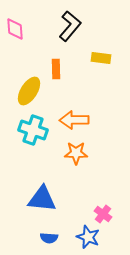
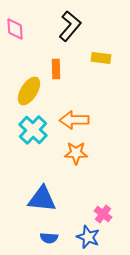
cyan cross: rotated 24 degrees clockwise
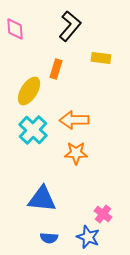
orange rectangle: rotated 18 degrees clockwise
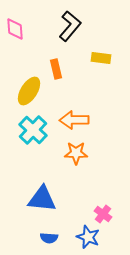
orange rectangle: rotated 30 degrees counterclockwise
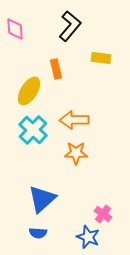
blue triangle: rotated 48 degrees counterclockwise
blue semicircle: moved 11 px left, 5 px up
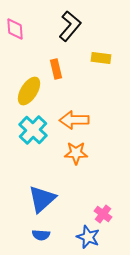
blue semicircle: moved 3 px right, 2 px down
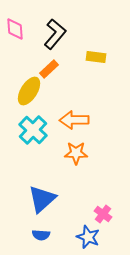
black L-shape: moved 15 px left, 8 px down
yellow rectangle: moved 5 px left, 1 px up
orange rectangle: moved 7 px left; rotated 60 degrees clockwise
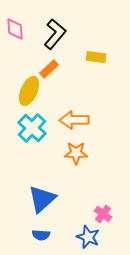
yellow ellipse: rotated 8 degrees counterclockwise
cyan cross: moved 1 px left, 2 px up
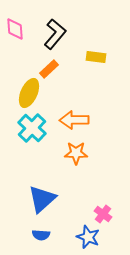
yellow ellipse: moved 2 px down
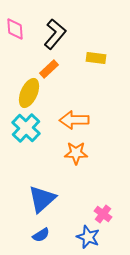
yellow rectangle: moved 1 px down
cyan cross: moved 6 px left
blue semicircle: rotated 36 degrees counterclockwise
